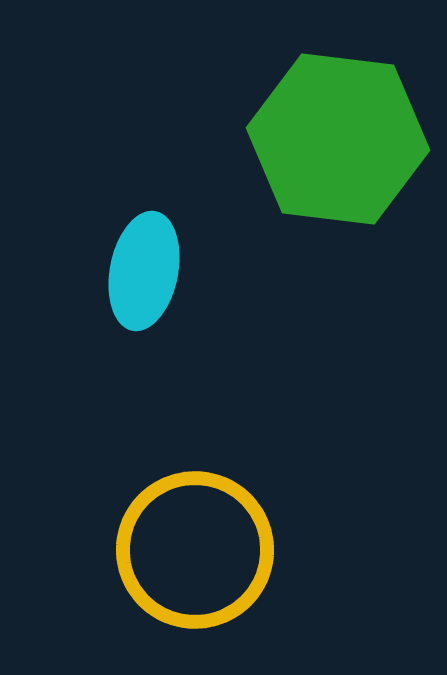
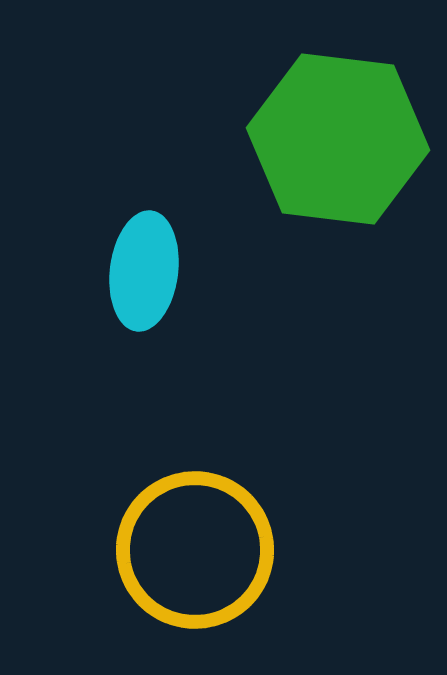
cyan ellipse: rotated 4 degrees counterclockwise
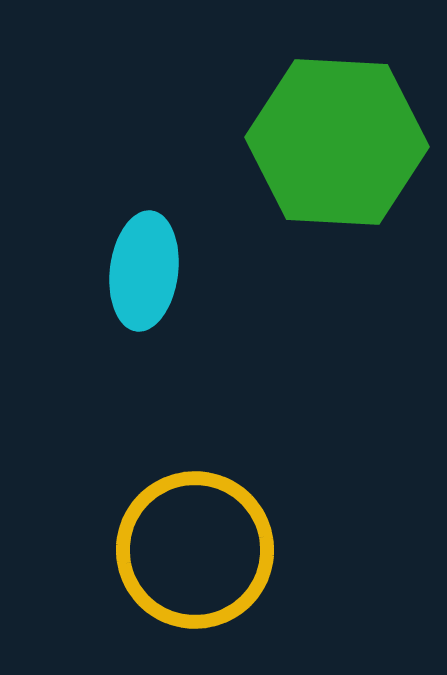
green hexagon: moved 1 px left, 3 px down; rotated 4 degrees counterclockwise
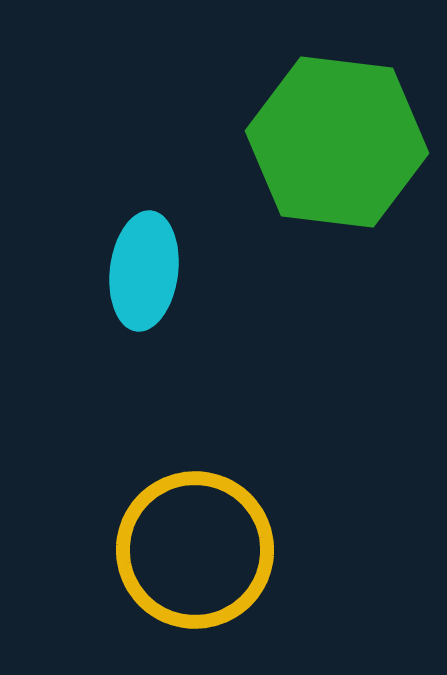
green hexagon: rotated 4 degrees clockwise
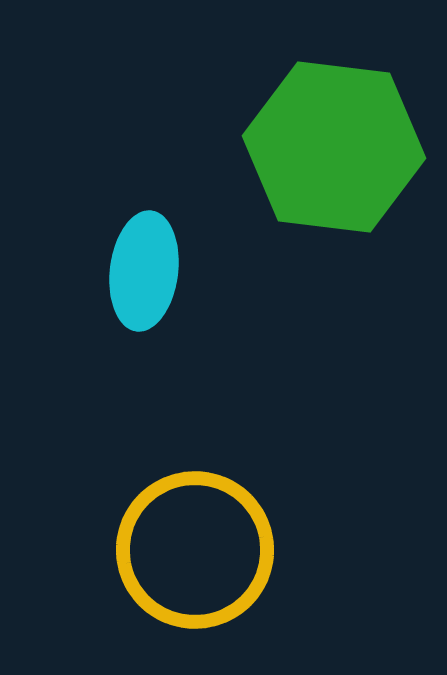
green hexagon: moved 3 px left, 5 px down
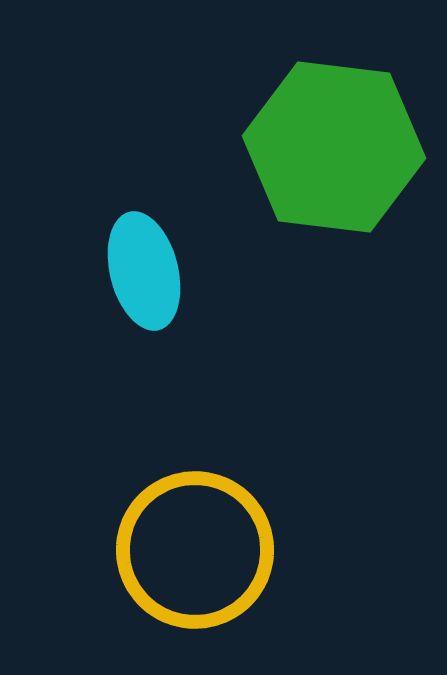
cyan ellipse: rotated 21 degrees counterclockwise
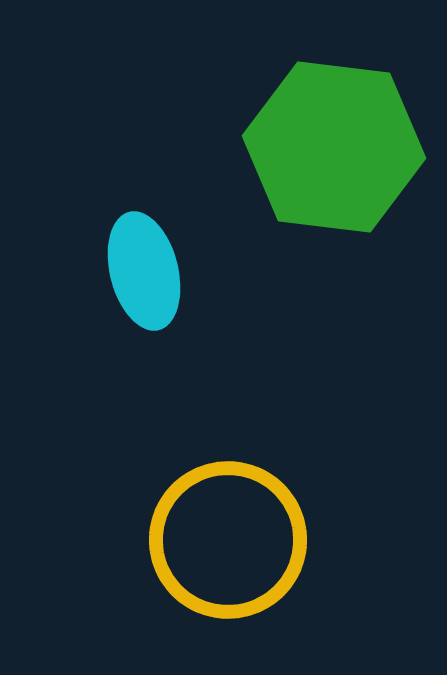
yellow circle: moved 33 px right, 10 px up
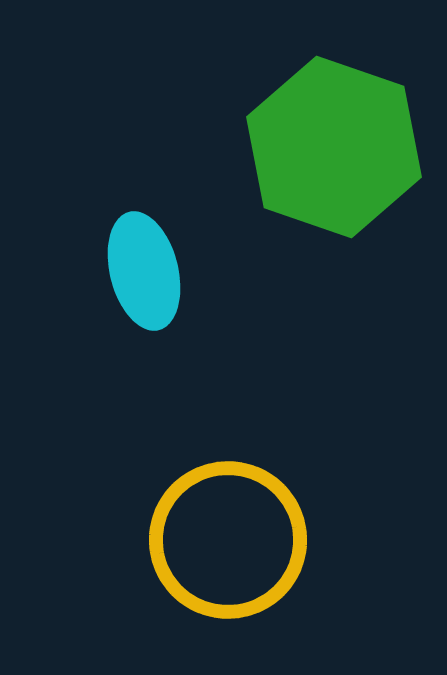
green hexagon: rotated 12 degrees clockwise
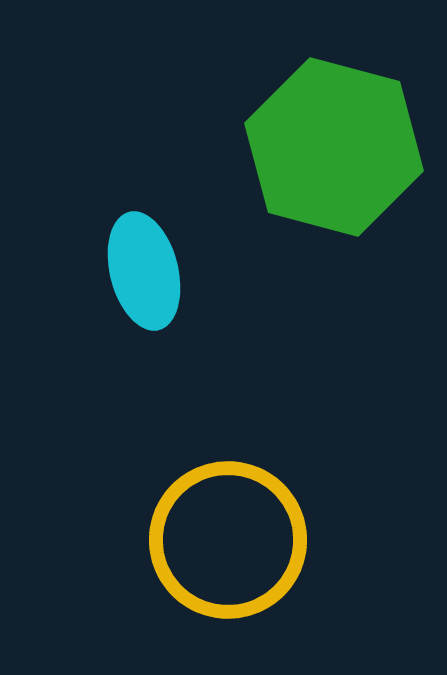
green hexagon: rotated 4 degrees counterclockwise
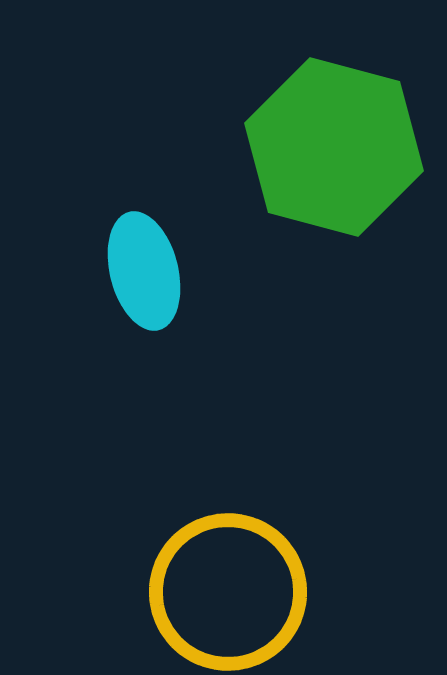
yellow circle: moved 52 px down
